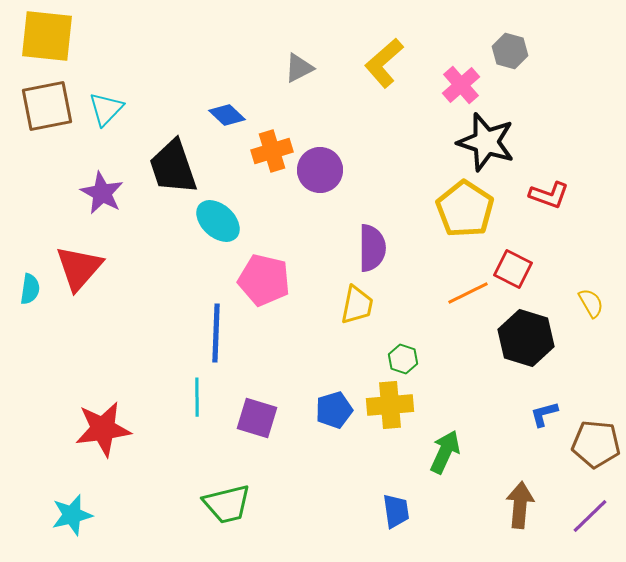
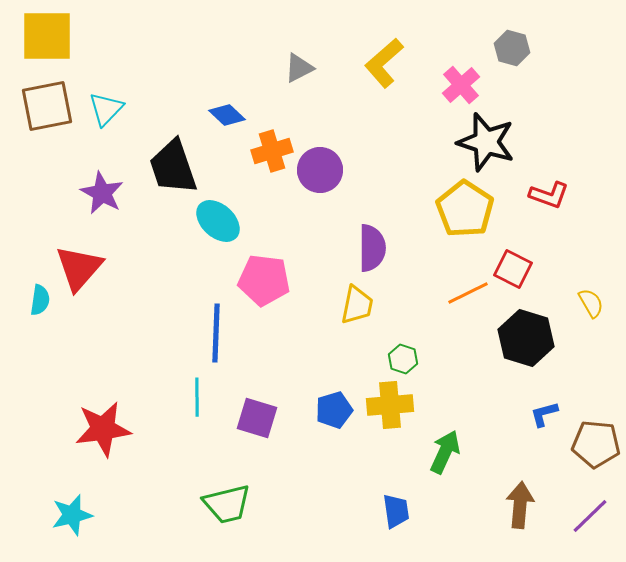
yellow square: rotated 6 degrees counterclockwise
gray hexagon: moved 2 px right, 3 px up
pink pentagon: rotated 6 degrees counterclockwise
cyan semicircle: moved 10 px right, 11 px down
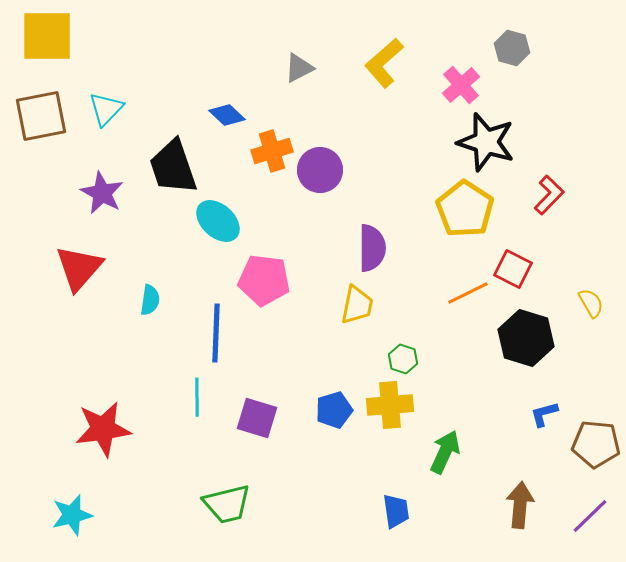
brown square: moved 6 px left, 10 px down
red L-shape: rotated 66 degrees counterclockwise
cyan semicircle: moved 110 px right
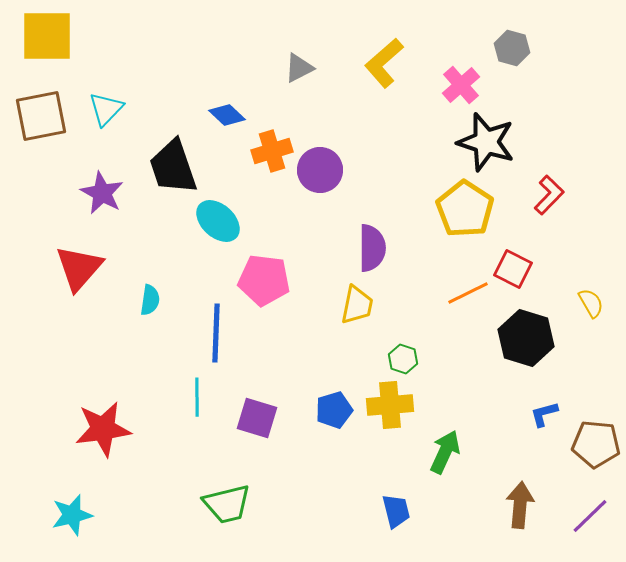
blue trapezoid: rotated 6 degrees counterclockwise
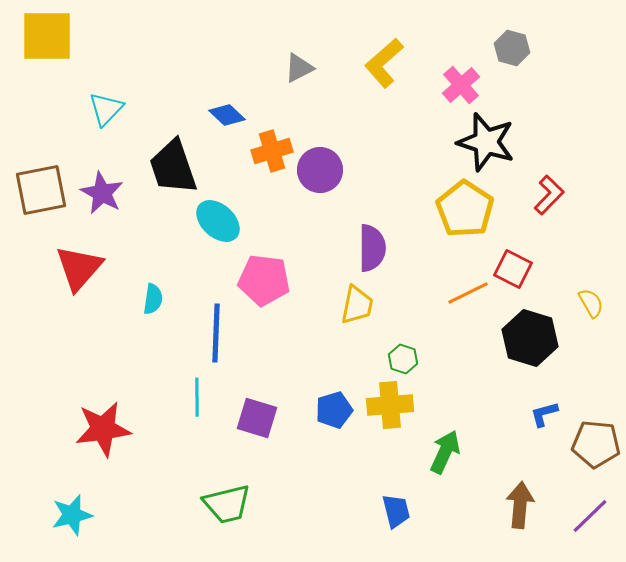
brown square: moved 74 px down
cyan semicircle: moved 3 px right, 1 px up
black hexagon: moved 4 px right
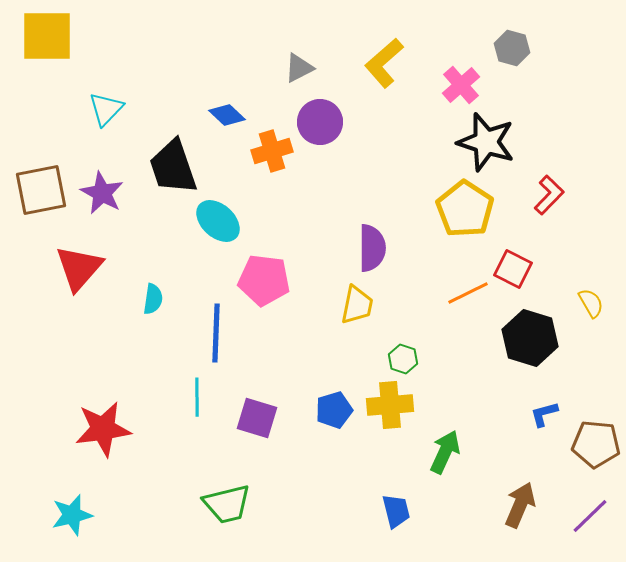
purple circle: moved 48 px up
brown arrow: rotated 18 degrees clockwise
